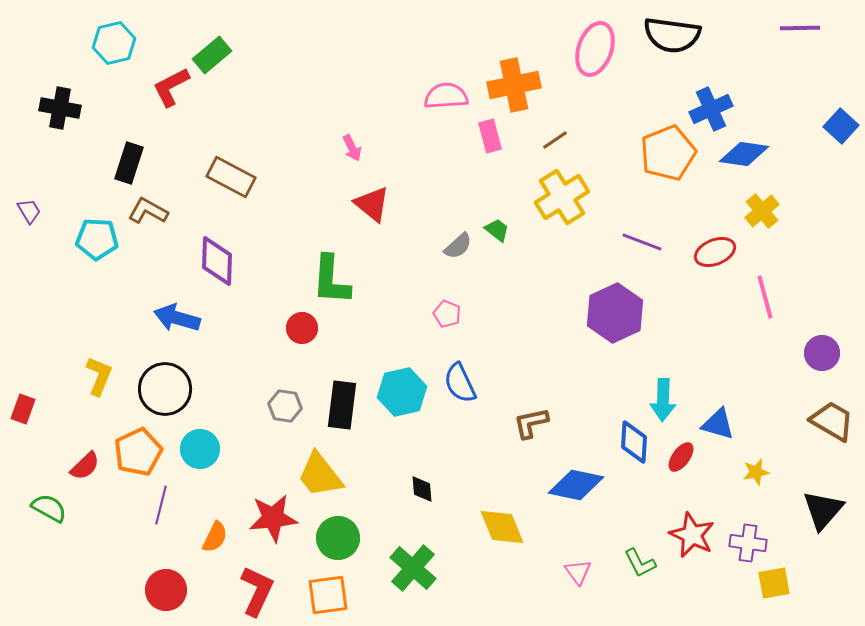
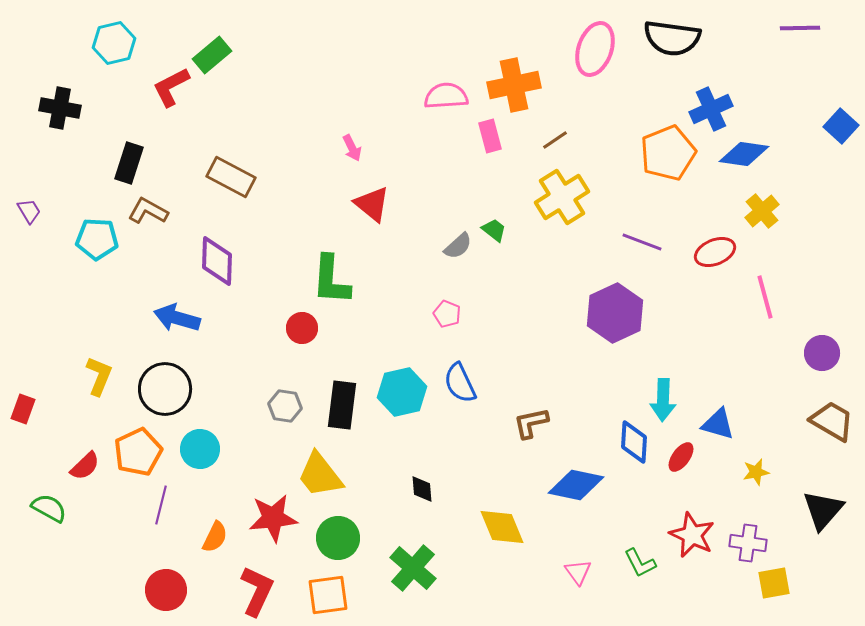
black semicircle at (672, 35): moved 3 px down
green trapezoid at (497, 230): moved 3 px left
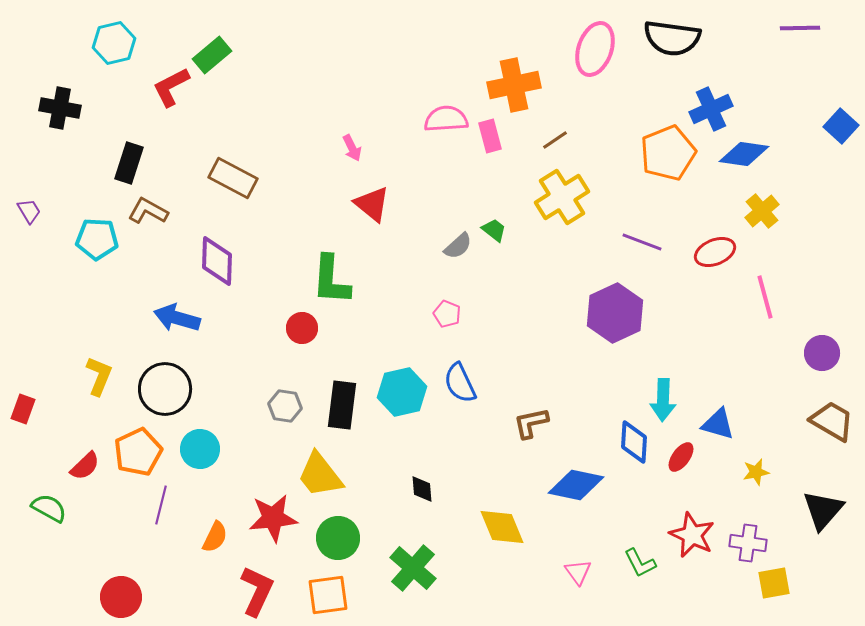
pink semicircle at (446, 96): moved 23 px down
brown rectangle at (231, 177): moved 2 px right, 1 px down
red circle at (166, 590): moved 45 px left, 7 px down
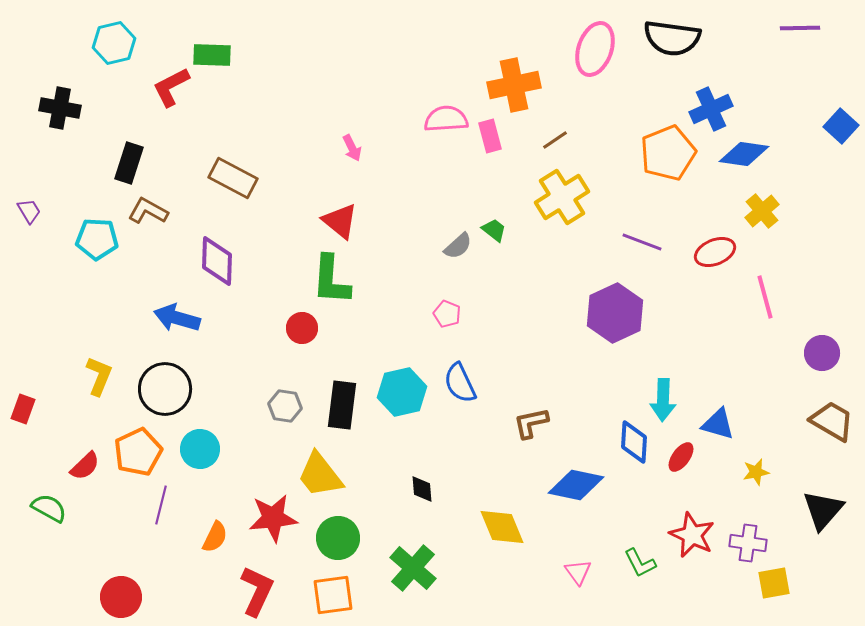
green rectangle at (212, 55): rotated 42 degrees clockwise
red triangle at (372, 204): moved 32 px left, 17 px down
orange square at (328, 595): moved 5 px right
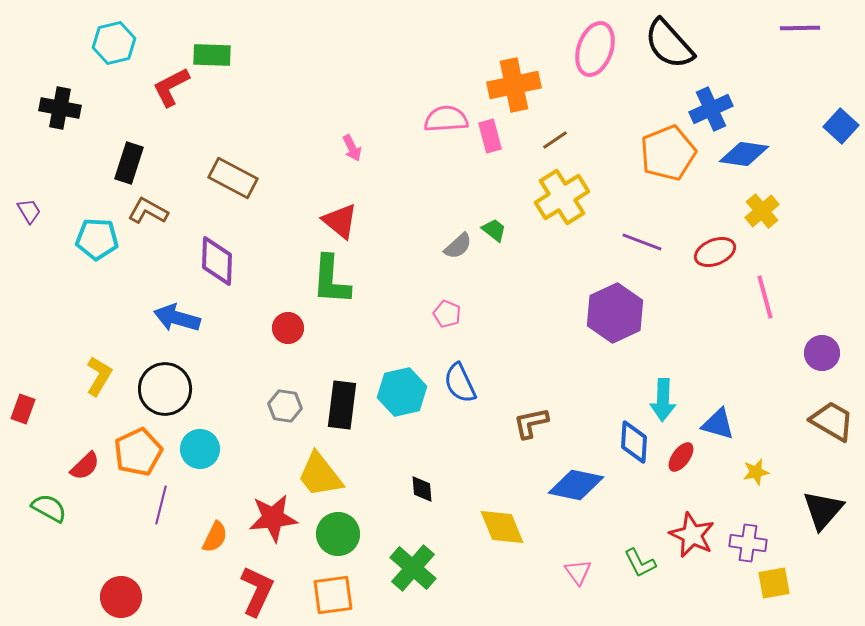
black semicircle at (672, 38): moved 3 px left, 6 px down; rotated 40 degrees clockwise
red circle at (302, 328): moved 14 px left
yellow L-shape at (99, 376): rotated 9 degrees clockwise
green circle at (338, 538): moved 4 px up
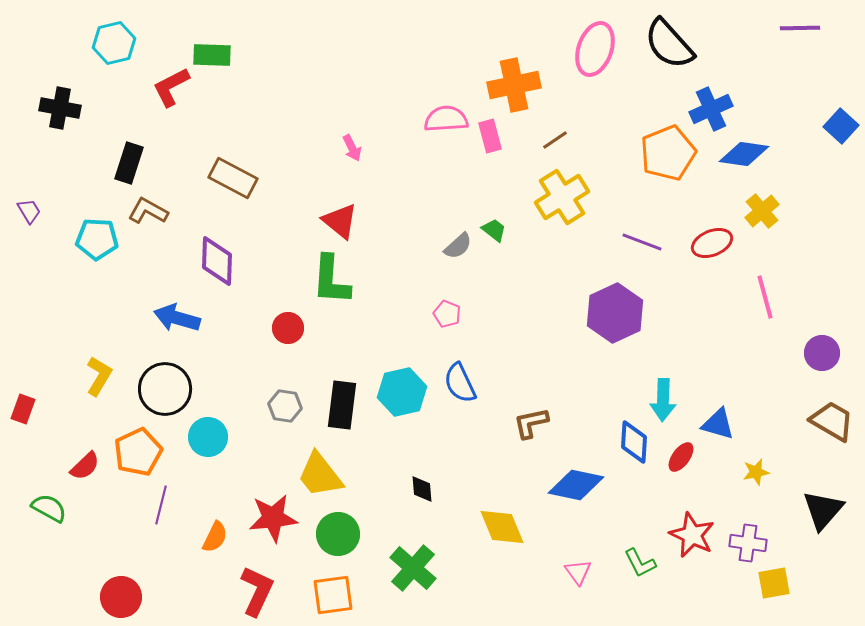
red ellipse at (715, 252): moved 3 px left, 9 px up
cyan circle at (200, 449): moved 8 px right, 12 px up
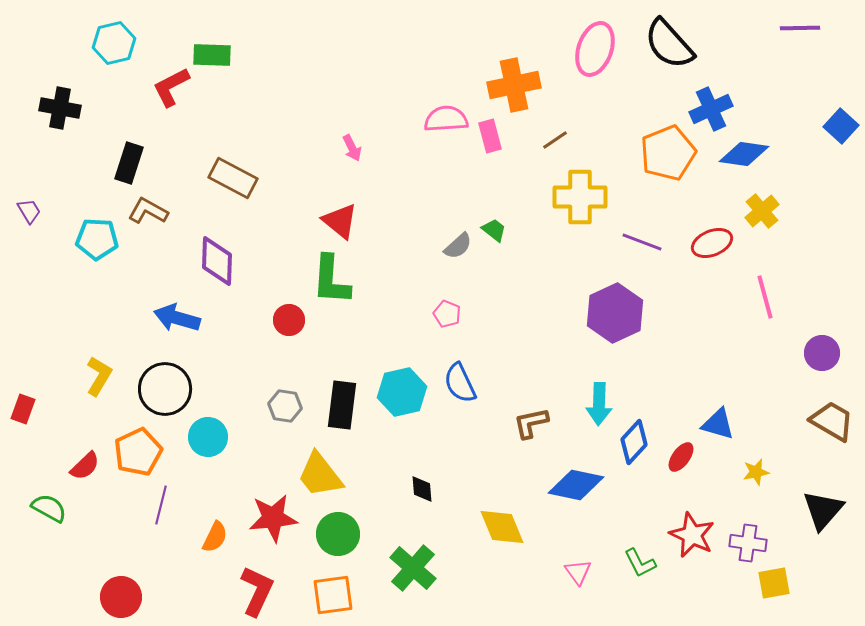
yellow cross at (562, 197): moved 18 px right; rotated 32 degrees clockwise
red circle at (288, 328): moved 1 px right, 8 px up
cyan arrow at (663, 400): moved 64 px left, 4 px down
blue diamond at (634, 442): rotated 39 degrees clockwise
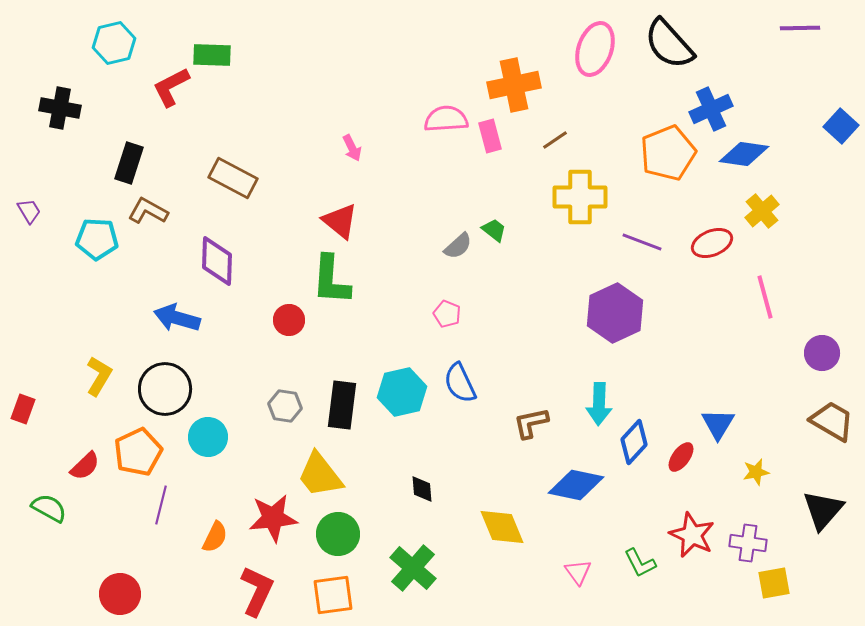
blue triangle at (718, 424): rotated 45 degrees clockwise
red circle at (121, 597): moved 1 px left, 3 px up
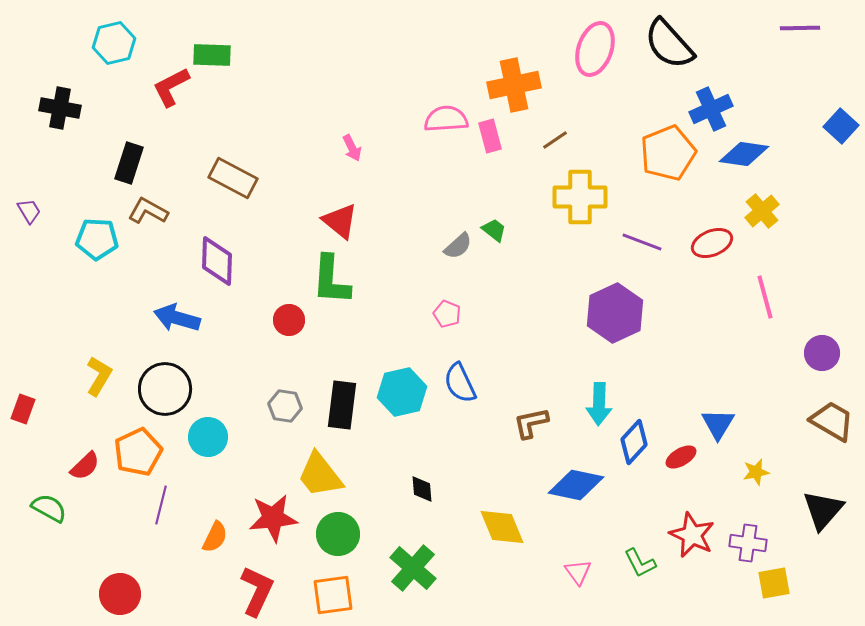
red ellipse at (681, 457): rotated 24 degrees clockwise
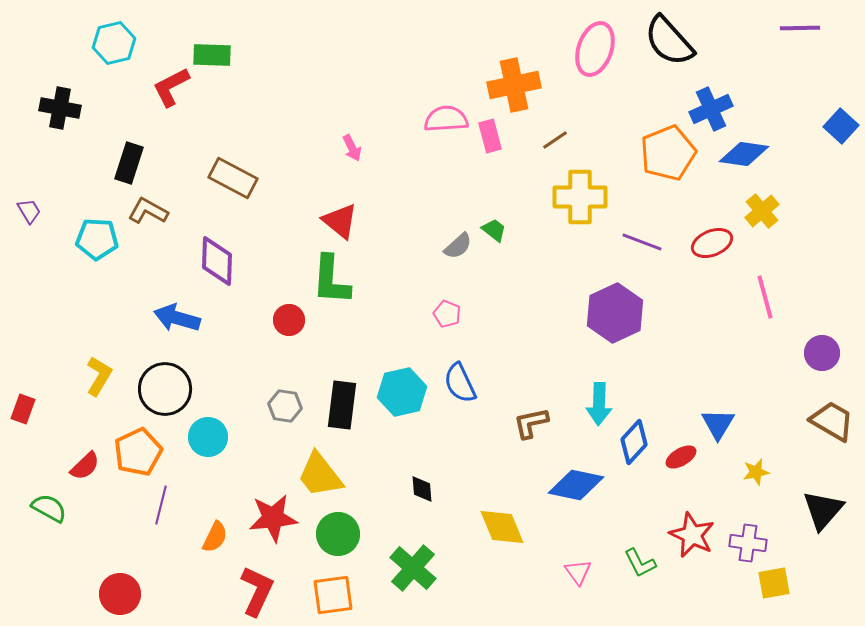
black semicircle at (669, 44): moved 3 px up
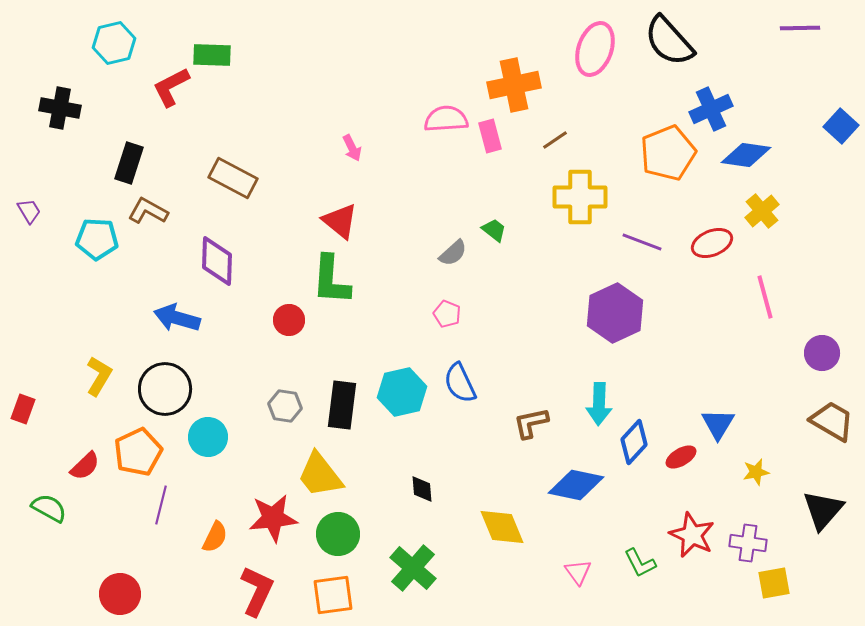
blue diamond at (744, 154): moved 2 px right, 1 px down
gray semicircle at (458, 246): moved 5 px left, 7 px down
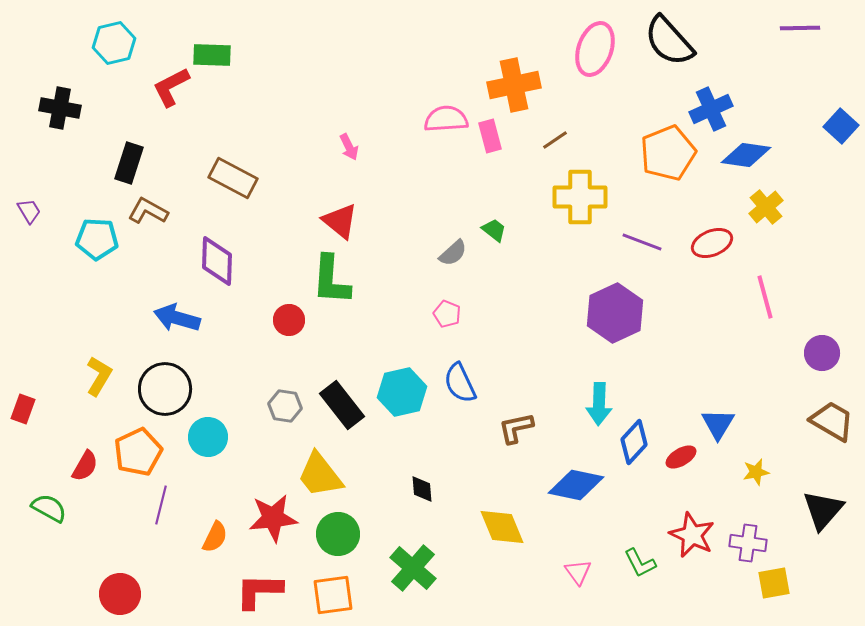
pink arrow at (352, 148): moved 3 px left, 1 px up
yellow cross at (762, 211): moved 4 px right, 4 px up
black rectangle at (342, 405): rotated 45 degrees counterclockwise
brown L-shape at (531, 423): moved 15 px left, 5 px down
red semicircle at (85, 466): rotated 16 degrees counterclockwise
red L-shape at (257, 591): moved 2 px right; rotated 114 degrees counterclockwise
